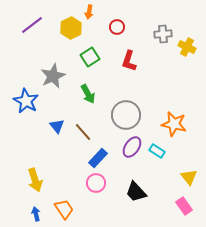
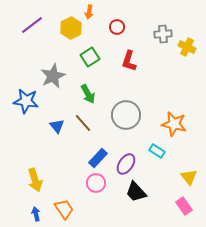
blue star: rotated 20 degrees counterclockwise
brown line: moved 9 px up
purple ellipse: moved 6 px left, 17 px down
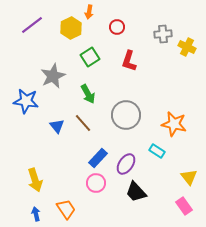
orange trapezoid: moved 2 px right
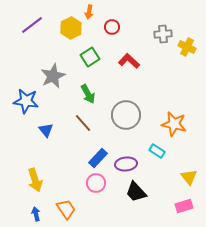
red circle: moved 5 px left
red L-shape: rotated 115 degrees clockwise
blue triangle: moved 11 px left, 4 px down
purple ellipse: rotated 50 degrees clockwise
pink rectangle: rotated 72 degrees counterclockwise
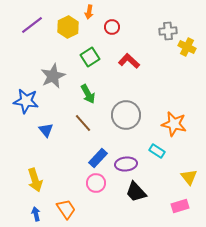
yellow hexagon: moved 3 px left, 1 px up
gray cross: moved 5 px right, 3 px up
pink rectangle: moved 4 px left
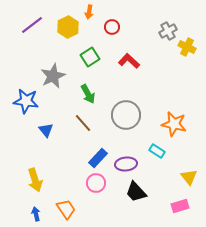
gray cross: rotated 24 degrees counterclockwise
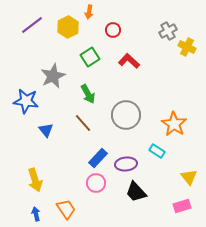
red circle: moved 1 px right, 3 px down
orange star: rotated 20 degrees clockwise
pink rectangle: moved 2 px right
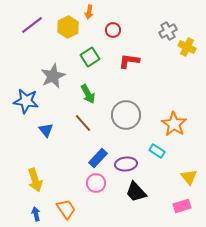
red L-shape: rotated 35 degrees counterclockwise
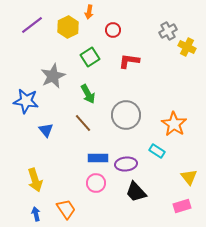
blue rectangle: rotated 48 degrees clockwise
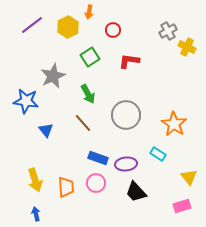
cyan rectangle: moved 1 px right, 3 px down
blue rectangle: rotated 18 degrees clockwise
orange trapezoid: moved 22 px up; rotated 30 degrees clockwise
